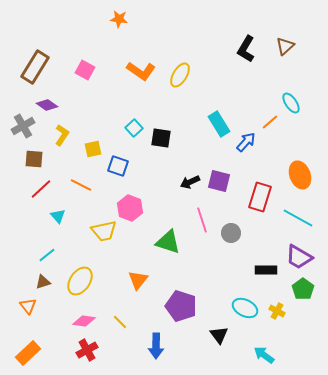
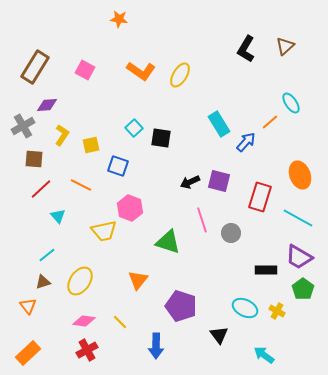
purple diamond at (47, 105): rotated 40 degrees counterclockwise
yellow square at (93, 149): moved 2 px left, 4 px up
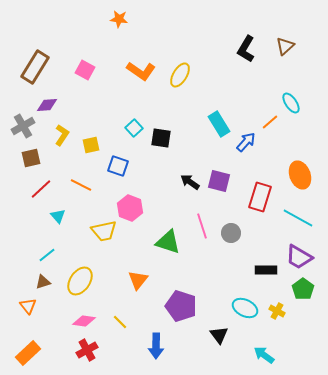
brown square at (34, 159): moved 3 px left, 1 px up; rotated 18 degrees counterclockwise
black arrow at (190, 182): rotated 60 degrees clockwise
pink line at (202, 220): moved 6 px down
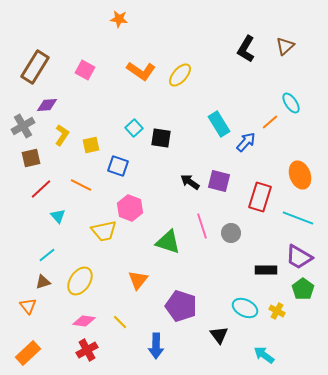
yellow ellipse at (180, 75): rotated 10 degrees clockwise
cyan line at (298, 218): rotated 8 degrees counterclockwise
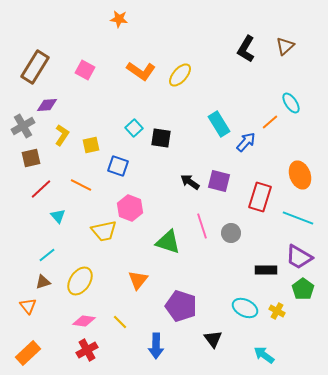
black triangle at (219, 335): moved 6 px left, 4 px down
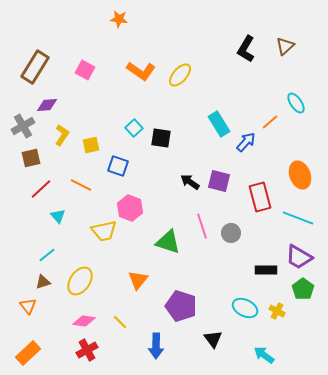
cyan ellipse at (291, 103): moved 5 px right
red rectangle at (260, 197): rotated 32 degrees counterclockwise
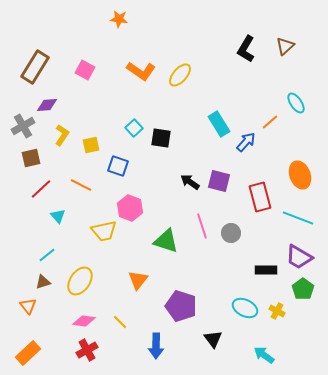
green triangle at (168, 242): moved 2 px left, 1 px up
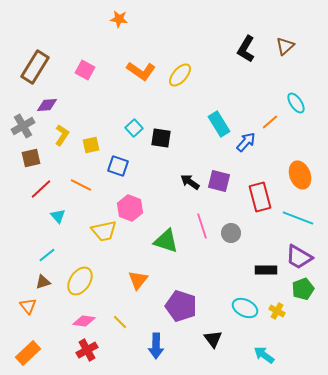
green pentagon at (303, 289): rotated 15 degrees clockwise
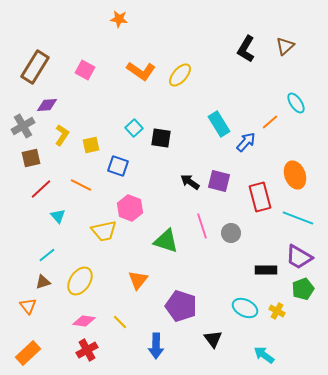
orange ellipse at (300, 175): moved 5 px left
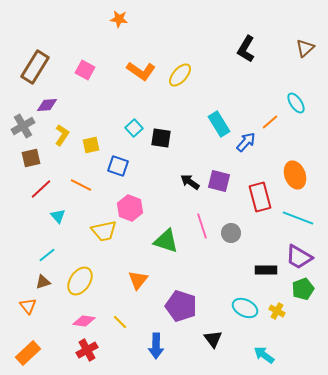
brown triangle at (285, 46): moved 20 px right, 2 px down
